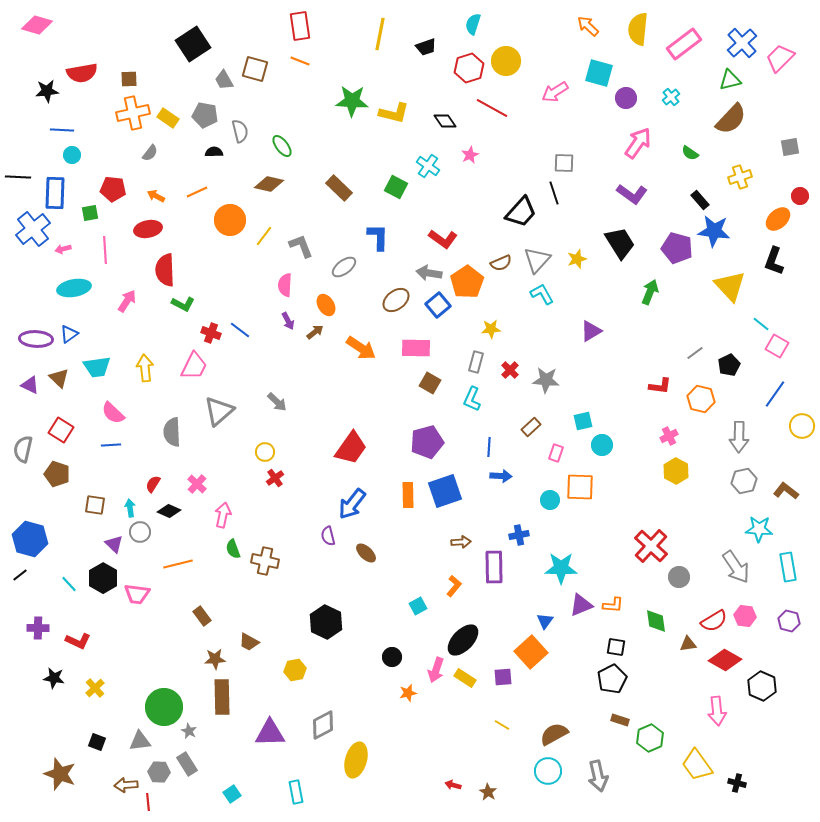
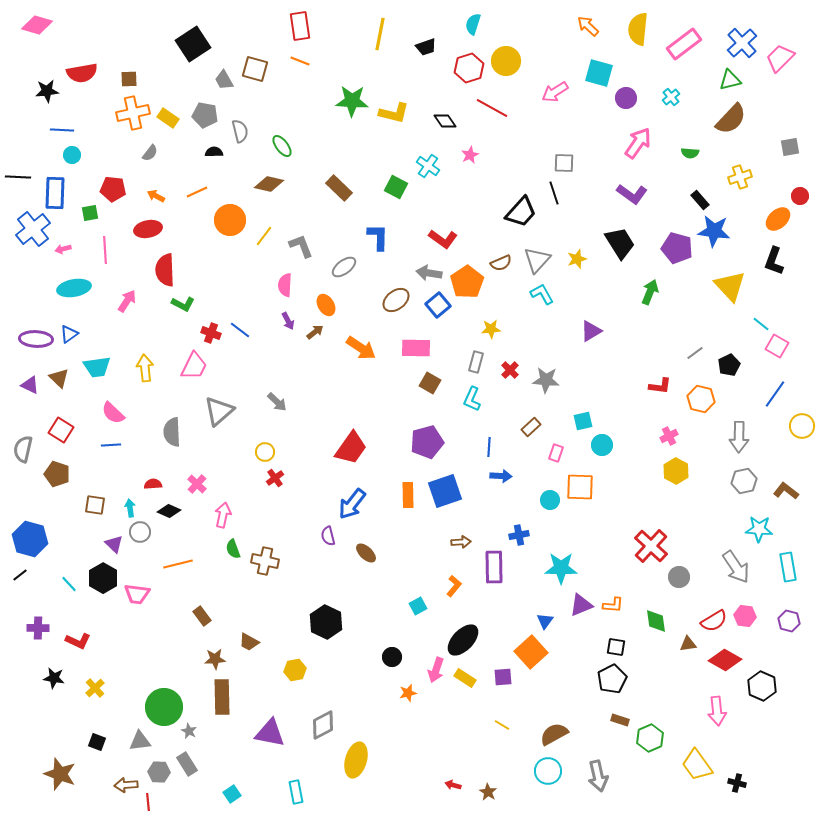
green semicircle at (690, 153): rotated 30 degrees counterclockwise
red semicircle at (153, 484): rotated 54 degrees clockwise
purple triangle at (270, 733): rotated 12 degrees clockwise
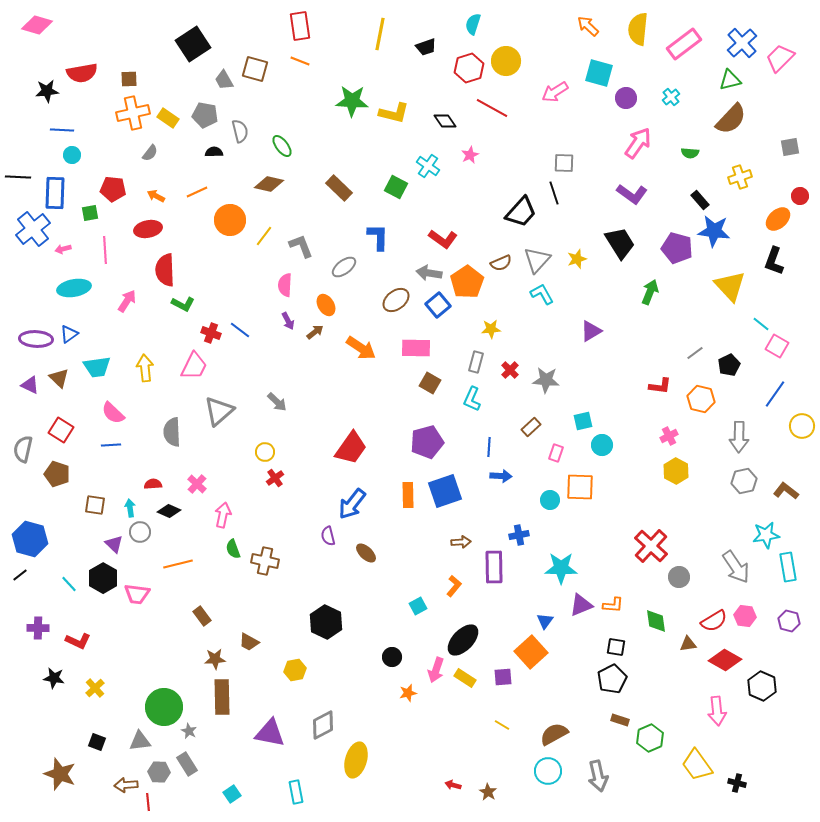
cyan star at (759, 529): moved 7 px right, 6 px down; rotated 12 degrees counterclockwise
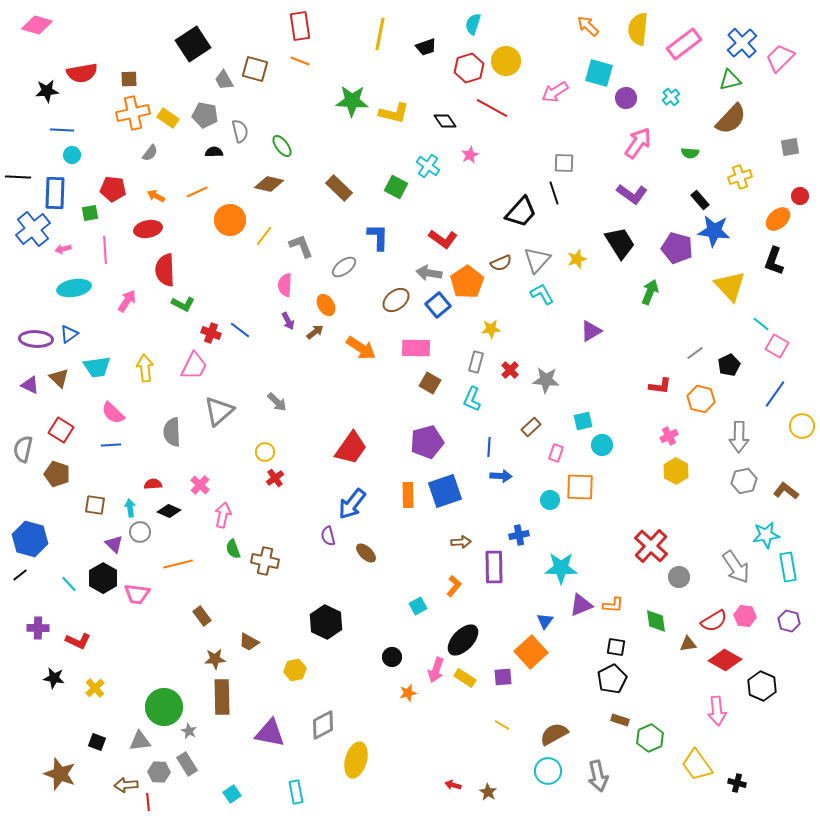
pink cross at (197, 484): moved 3 px right, 1 px down
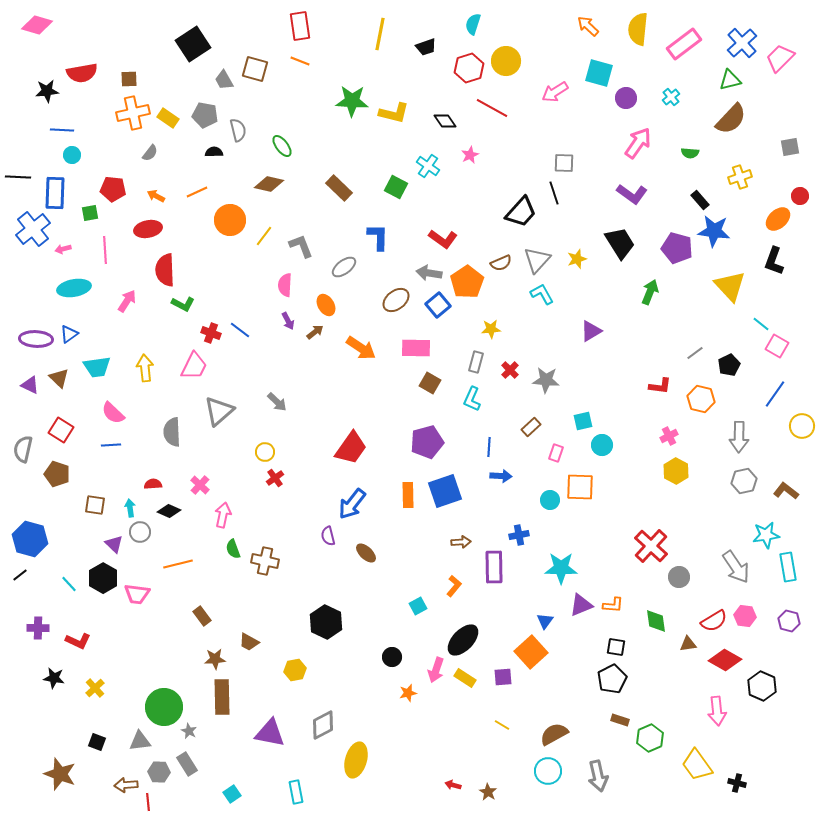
gray semicircle at (240, 131): moved 2 px left, 1 px up
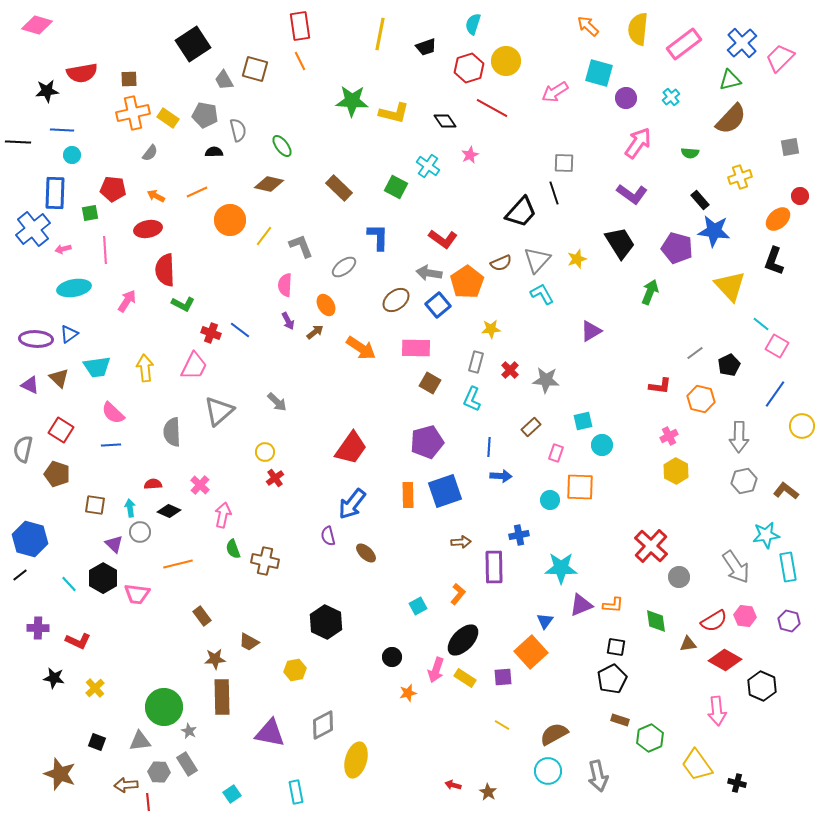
orange line at (300, 61): rotated 42 degrees clockwise
black line at (18, 177): moved 35 px up
orange L-shape at (454, 586): moved 4 px right, 8 px down
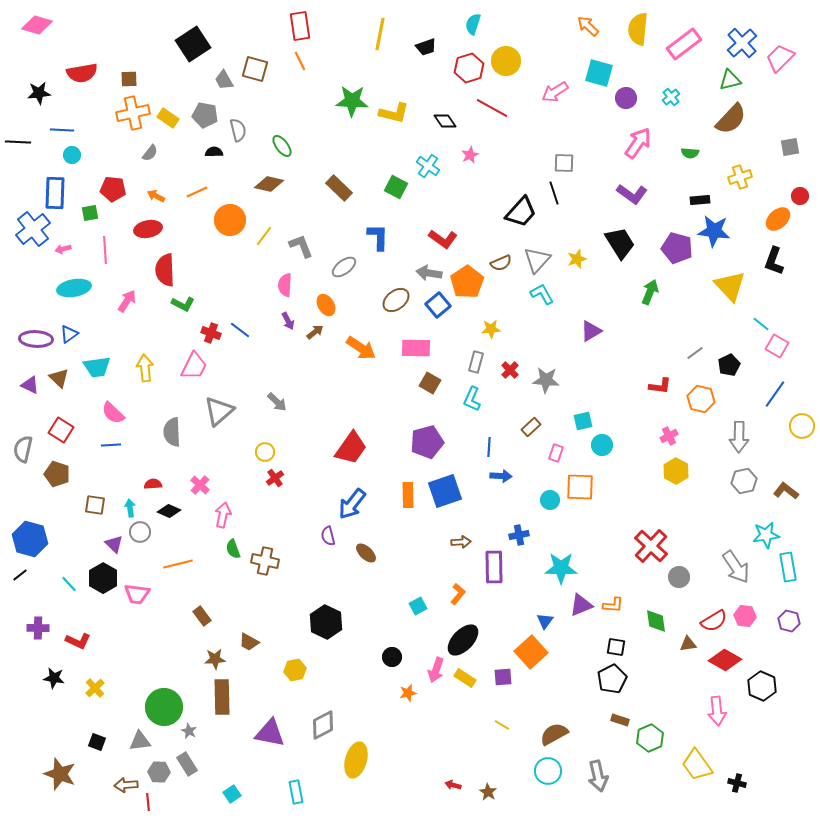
black star at (47, 91): moved 8 px left, 2 px down
black rectangle at (700, 200): rotated 54 degrees counterclockwise
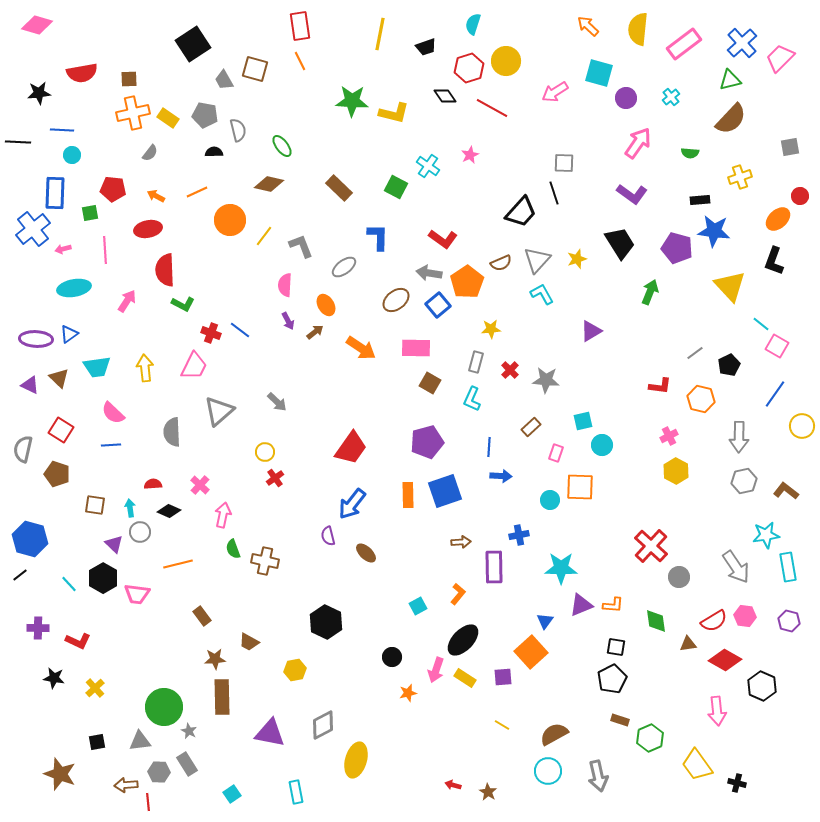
black diamond at (445, 121): moved 25 px up
black square at (97, 742): rotated 30 degrees counterclockwise
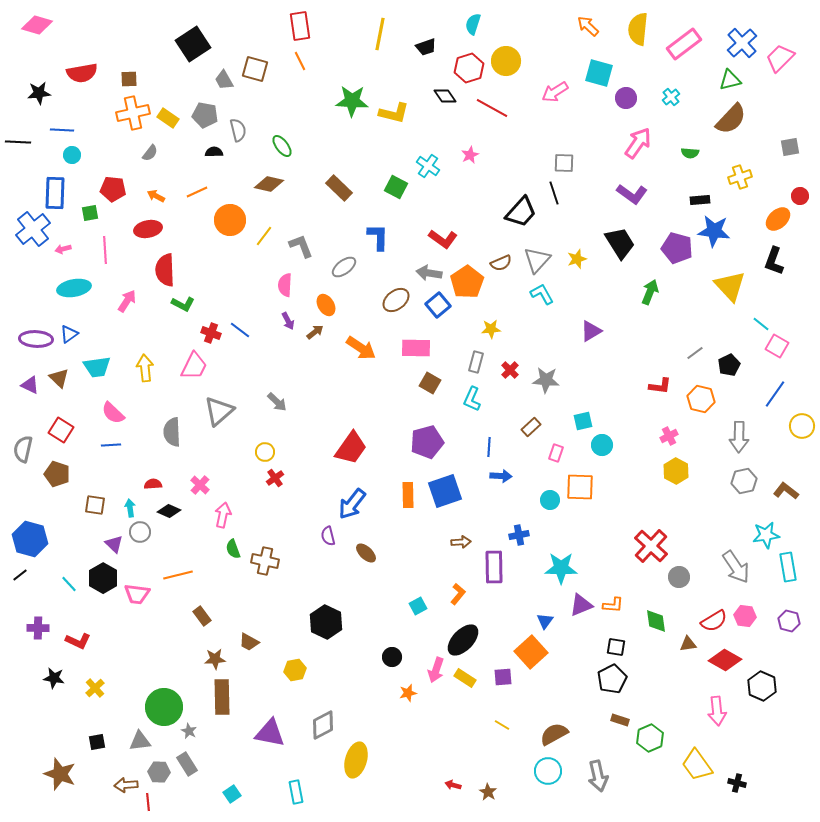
orange line at (178, 564): moved 11 px down
